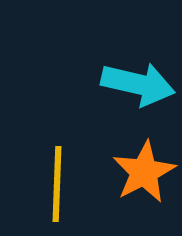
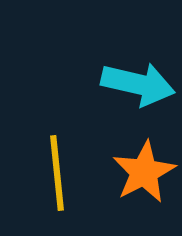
yellow line: moved 11 px up; rotated 8 degrees counterclockwise
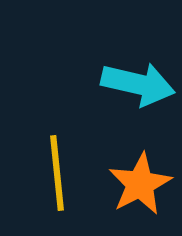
orange star: moved 4 px left, 12 px down
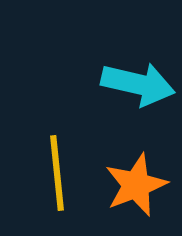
orange star: moved 4 px left, 1 px down; rotated 6 degrees clockwise
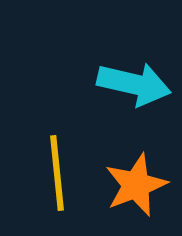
cyan arrow: moved 4 px left
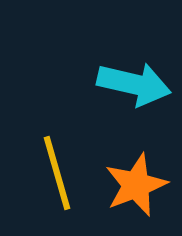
yellow line: rotated 10 degrees counterclockwise
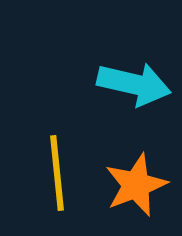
yellow line: rotated 10 degrees clockwise
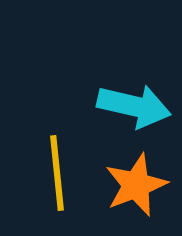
cyan arrow: moved 22 px down
